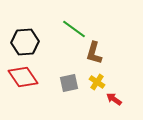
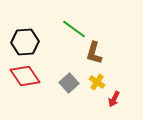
red diamond: moved 2 px right, 1 px up
gray square: rotated 30 degrees counterclockwise
red arrow: rotated 98 degrees counterclockwise
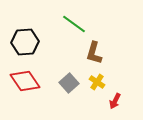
green line: moved 5 px up
red diamond: moved 5 px down
red arrow: moved 1 px right, 2 px down
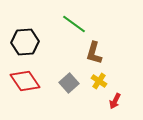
yellow cross: moved 2 px right, 1 px up
